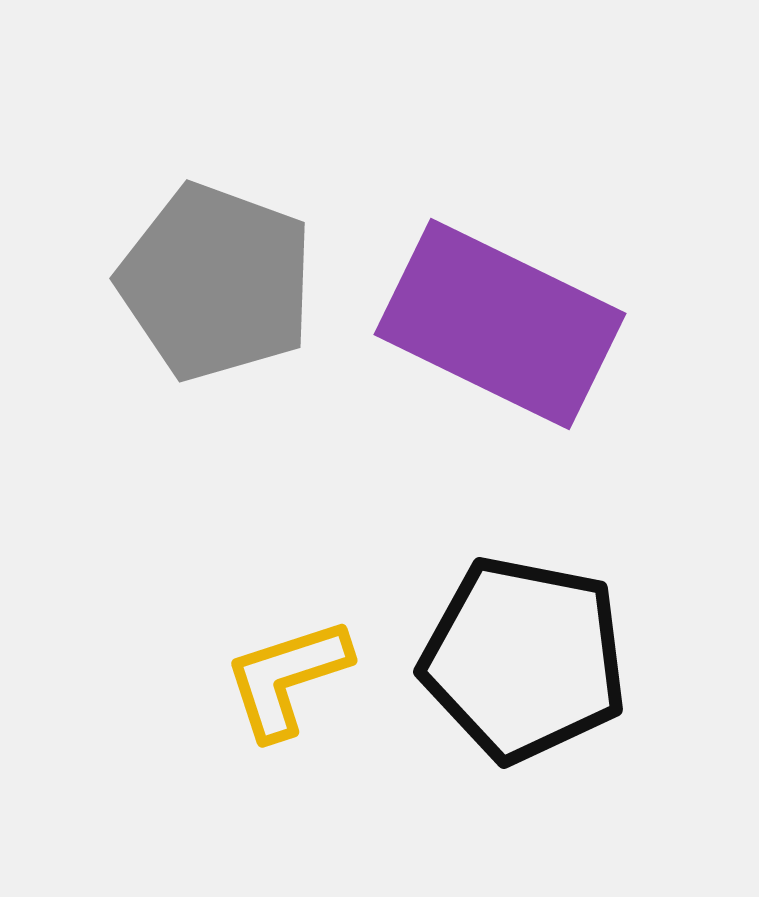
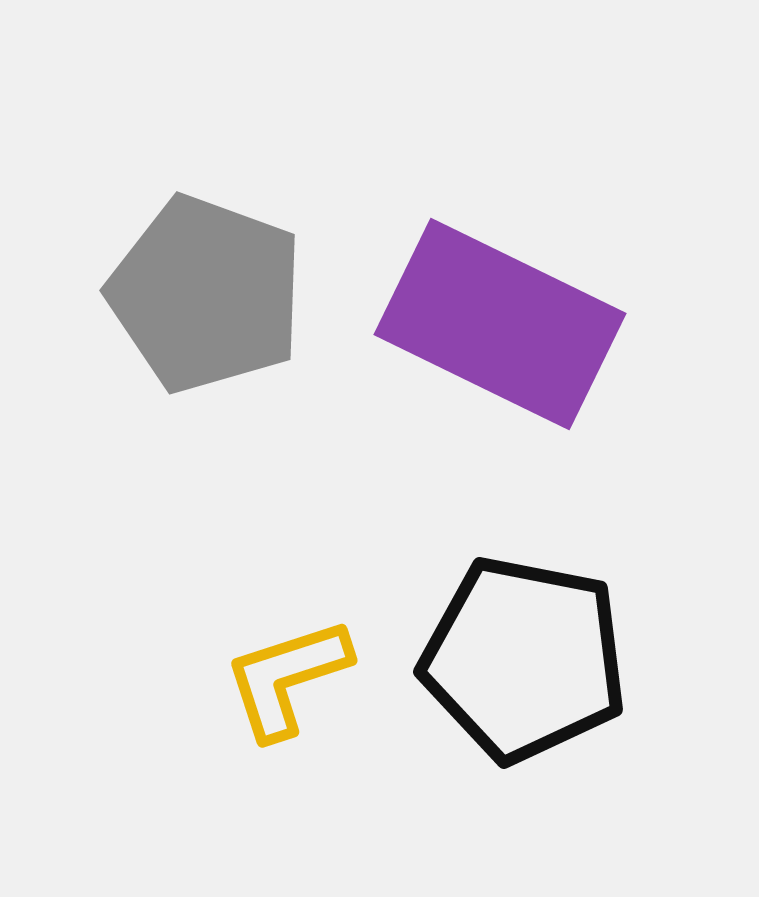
gray pentagon: moved 10 px left, 12 px down
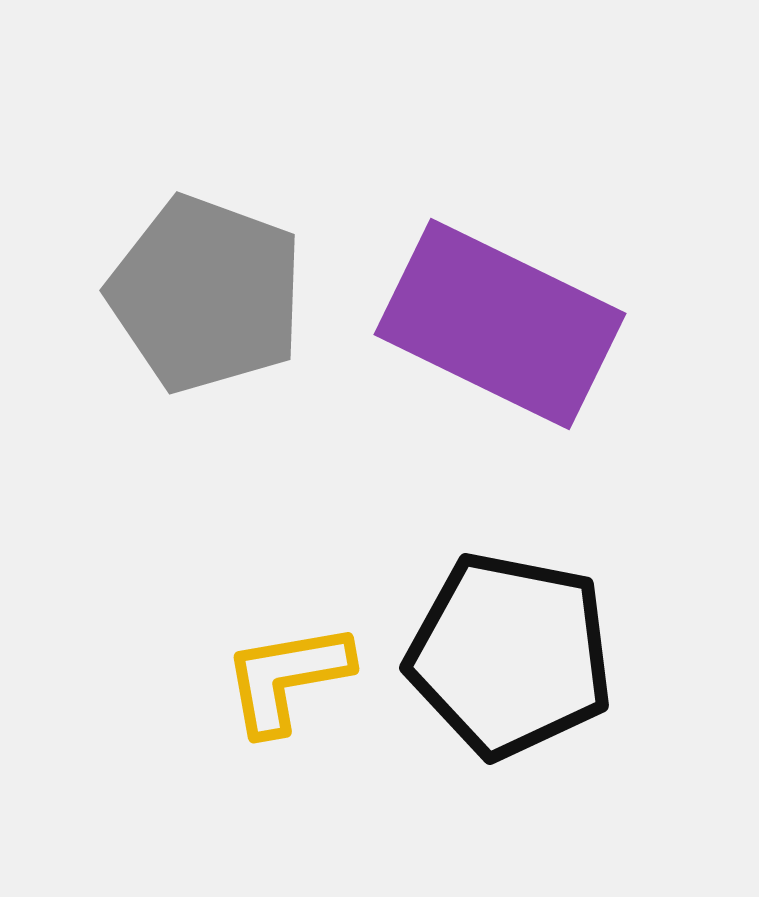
black pentagon: moved 14 px left, 4 px up
yellow L-shape: rotated 8 degrees clockwise
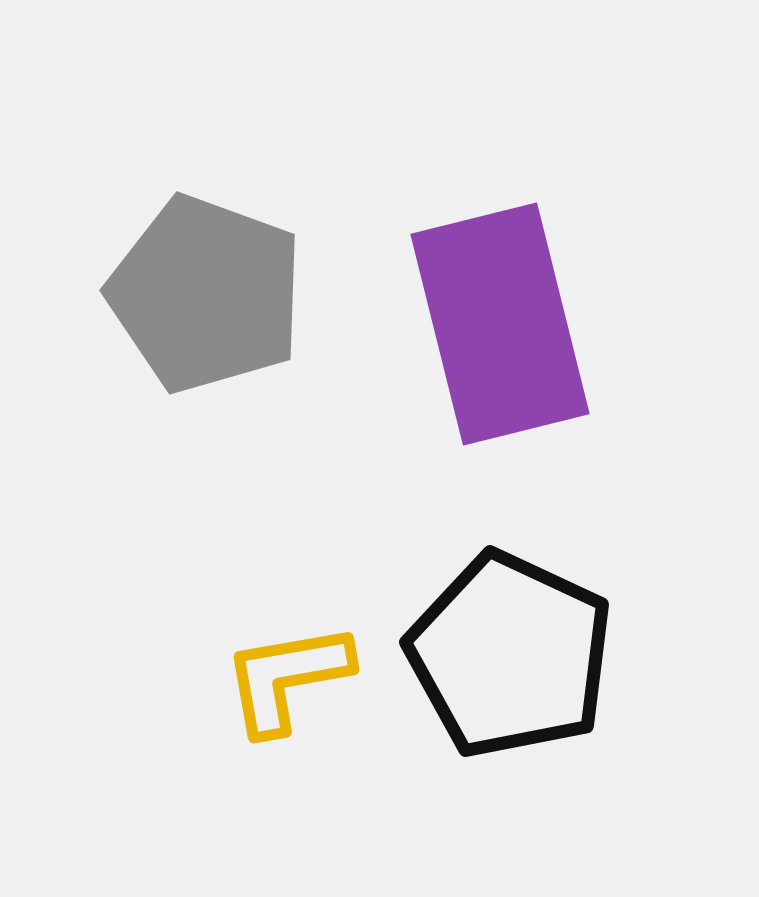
purple rectangle: rotated 50 degrees clockwise
black pentagon: rotated 14 degrees clockwise
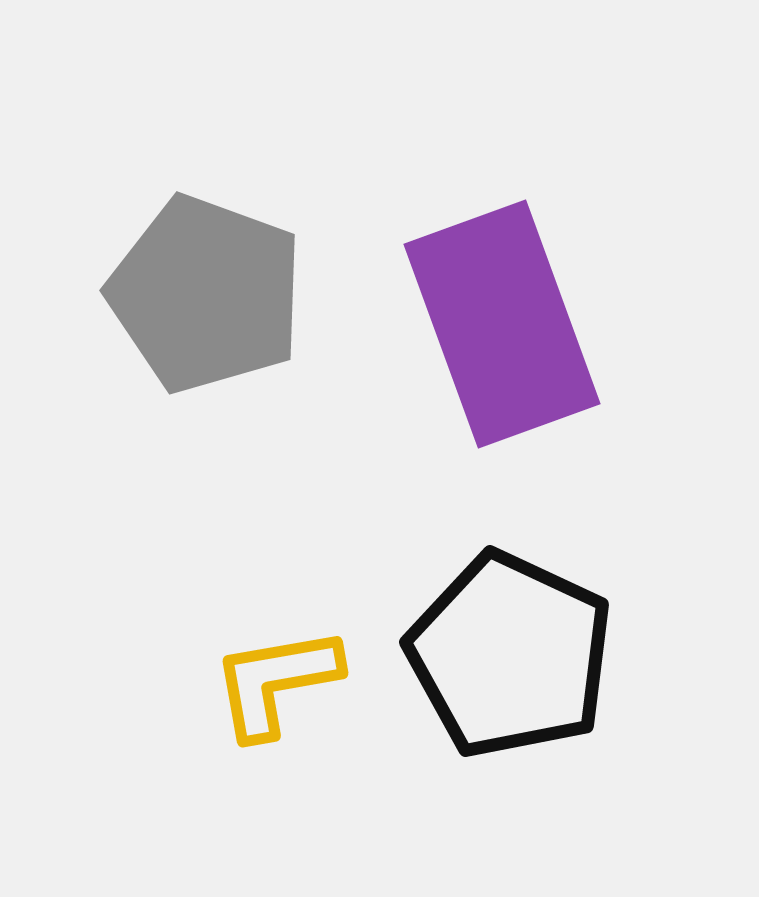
purple rectangle: moved 2 px right; rotated 6 degrees counterclockwise
yellow L-shape: moved 11 px left, 4 px down
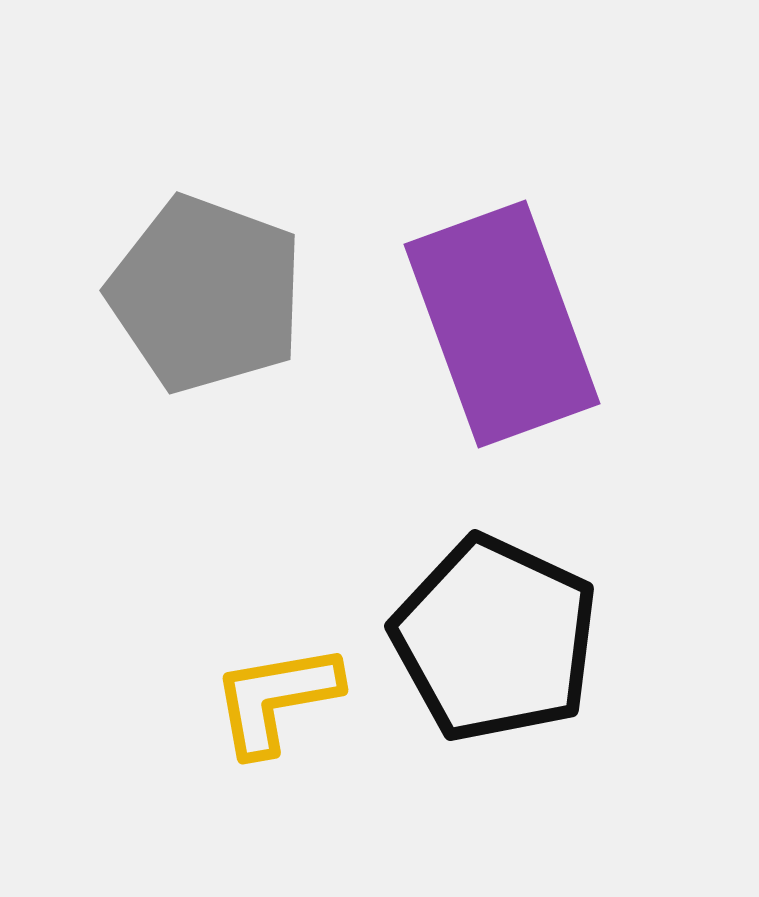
black pentagon: moved 15 px left, 16 px up
yellow L-shape: moved 17 px down
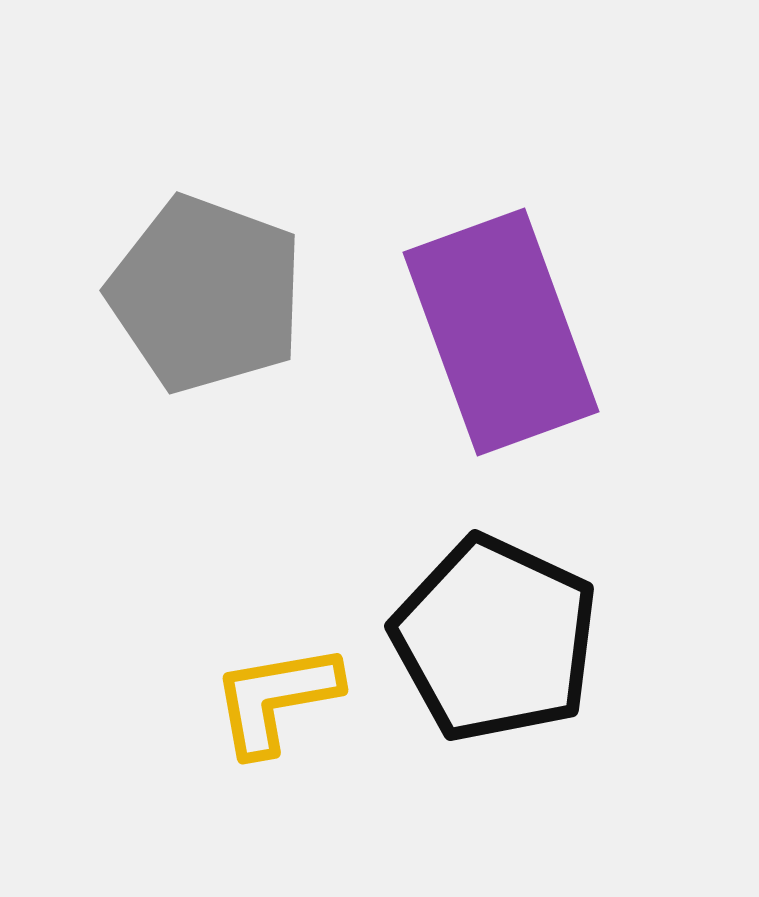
purple rectangle: moved 1 px left, 8 px down
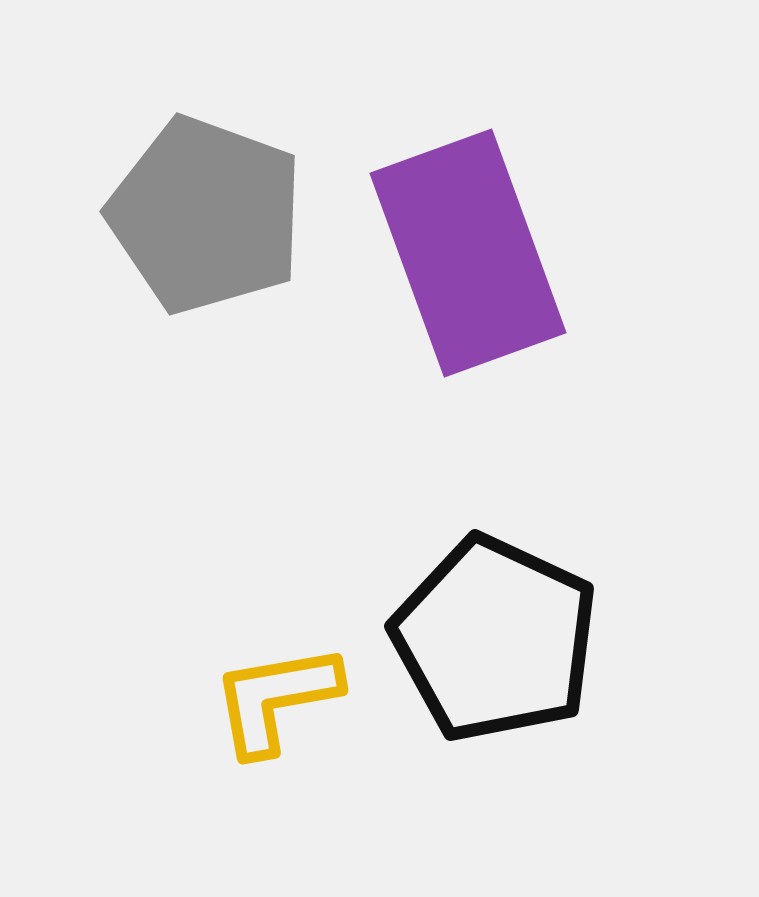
gray pentagon: moved 79 px up
purple rectangle: moved 33 px left, 79 px up
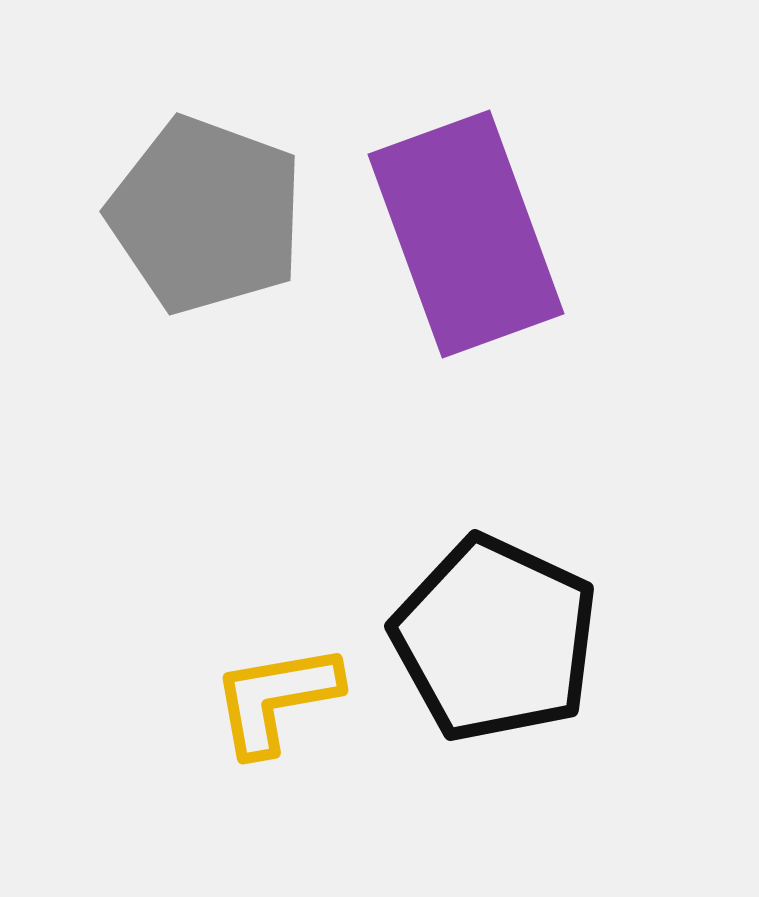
purple rectangle: moved 2 px left, 19 px up
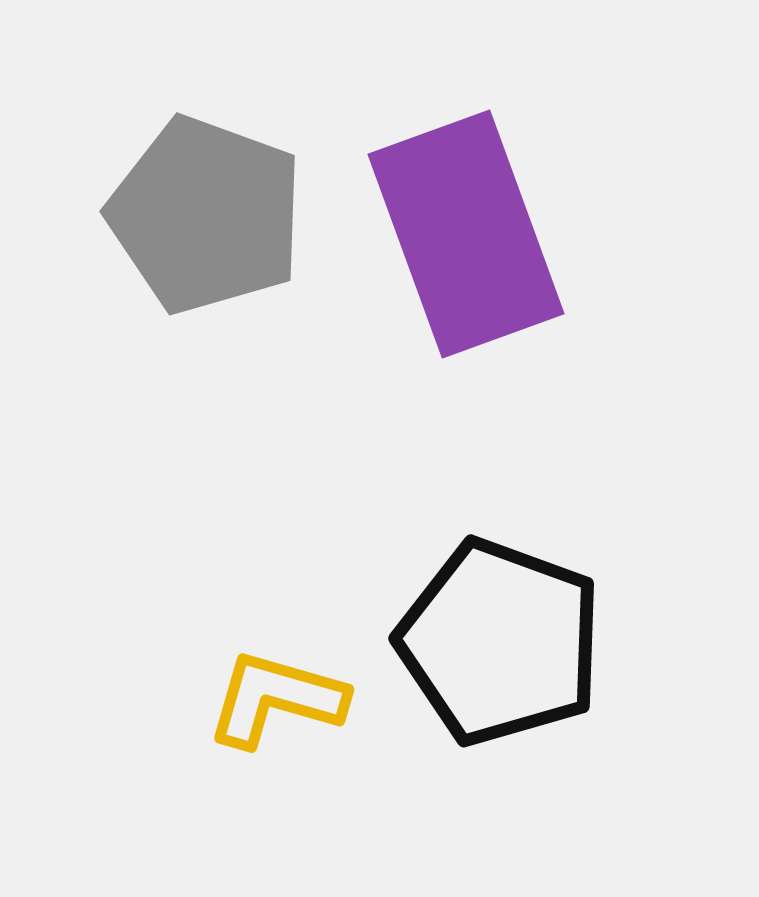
black pentagon: moved 5 px right, 3 px down; rotated 5 degrees counterclockwise
yellow L-shape: rotated 26 degrees clockwise
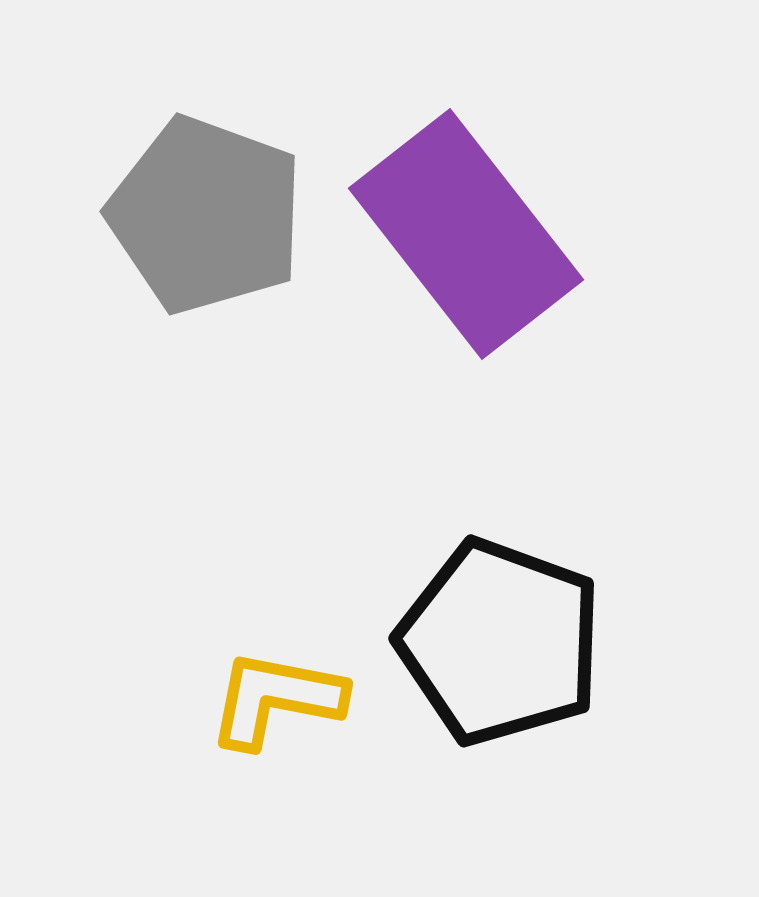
purple rectangle: rotated 18 degrees counterclockwise
yellow L-shape: rotated 5 degrees counterclockwise
